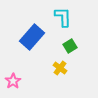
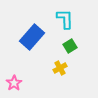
cyan L-shape: moved 2 px right, 2 px down
yellow cross: rotated 24 degrees clockwise
pink star: moved 1 px right, 2 px down
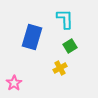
blue rectangle: rotated 25 degrees counterclockwise
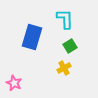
yellow cross: moved 4 px right
pink star: rotated 14 degrees counterclockwise
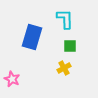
green square: rotated 32 degrees clockwise
pink star: moved 2 px left, 4 px up
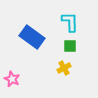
cyan L-shape: moved 5 px right, 3 px down
blue rectangle: rotated 70 degrees counterclockwise
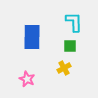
cyan L-shape: moved 4 px right
blue rectangle: rotated 55 degrees clockwise
pink star: moved 15 px right
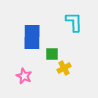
green square: moved 18 px left, 8 px down
pink star: moved 3 px left, 3 px up
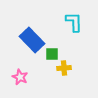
blue rectangle: moved 3 px down; rotated 45 degrees counterclockwise
yellow cross: rotated 24 degrees clockwise
pink star: moved 4 px left, 1 px down
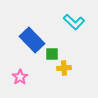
cyan L-shape: rotated 135 degrees clockwise
pink star: rotated 14 degrees clockwise
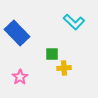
blue rectangle: moved 15 px left, 7 px up
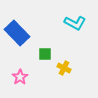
cyan L-shape: moved 1 px right, 1 px down; rotated 15 degrees counterclockwise
green square: moved 7 px left
yellow cross: rotated 32 degrees clockwise
